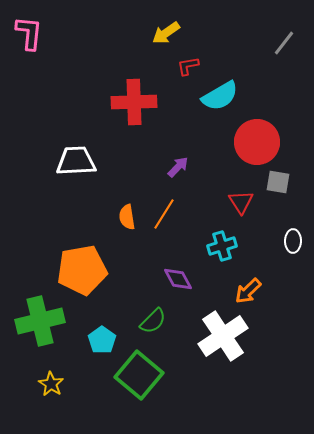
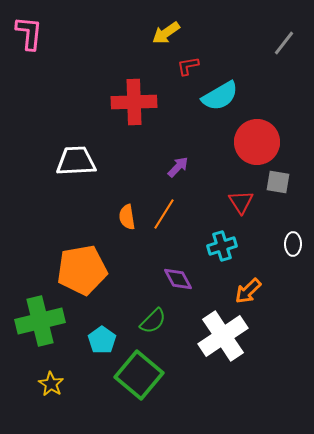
white ellipse: moved 3 px down
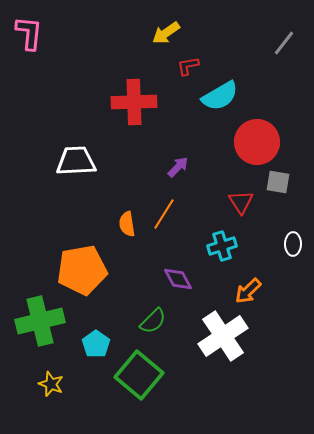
orange semicircle: moved 7 px down
cyan pentagon: moved 6 px left, 4 px down
yellow star: rotated 10 degrees counterclockwise
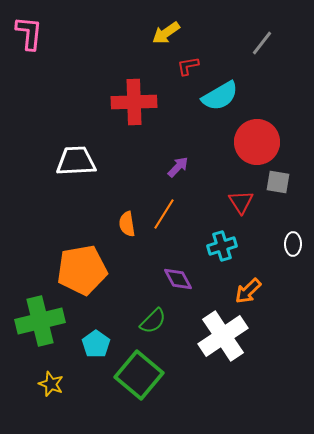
gray line: moved 22 px left
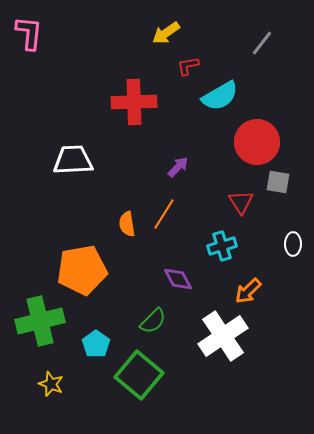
white trapezoid: moved 3 px left, 1 px up
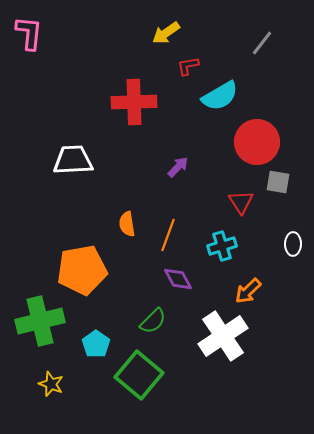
orange line: moved 4 px right, 21 px down; rotated 12 degrees counterclockwise
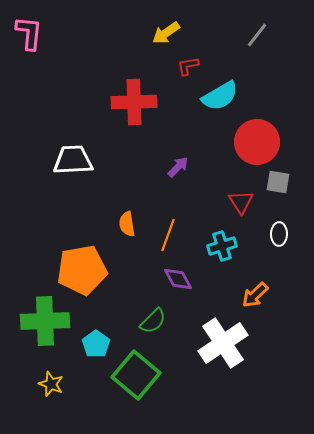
gray line: moved 5 px left, 8 px up
white ellipse: moved 14 px left, 10 px up
orange arrow: moved 7 px right, 4 px down
green cross: moved 5 px right; rotated 12 degrees clockwise
white cross: moved 7 px down
green square: moved 3 px left
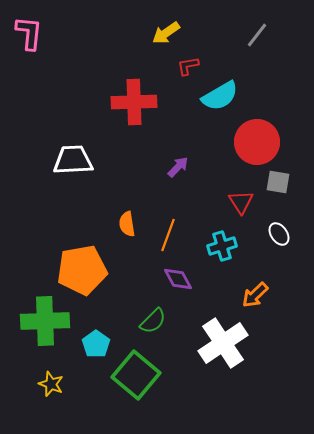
white ellipse: rotated 35 degrees counterclockwise
